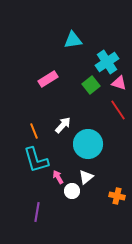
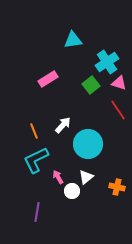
cyan L-shape: rotated 80 degrees clockwise
orange cross: moved 9 px up
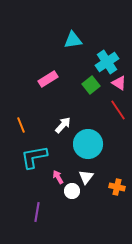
pink triangle: rotated 14 degrees clockwise
orange line: moved 13 px left, 6 px up
cyan L-shape: moved 2 px left, 3 px up; rotated 16 degrees clockwise
white triangle: rotated 14 degrees counterclockwise
